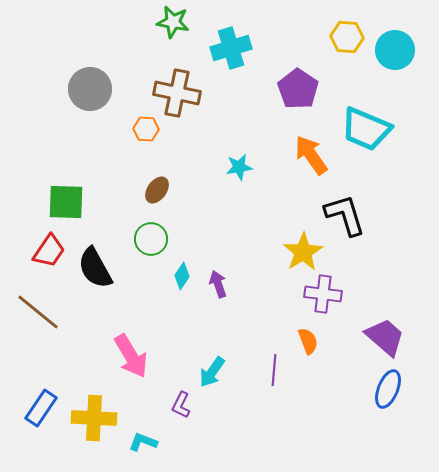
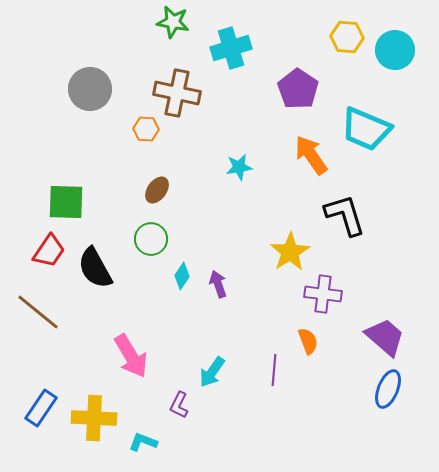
yellow star: moved 13 px left
purple L-shape: moved 2 px left
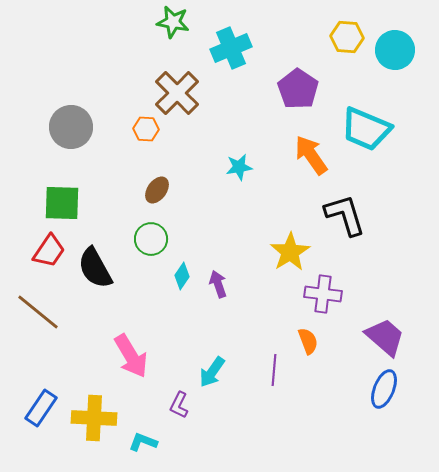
cyan cross: rotated 6 degrees counterclockwise
gray circle: moved 19 px left, 38 px down
brown cross: rotated 33 degrees clockwise
green square: moved 4 px left, 1 px down
blue ellipse: moved 4 px left
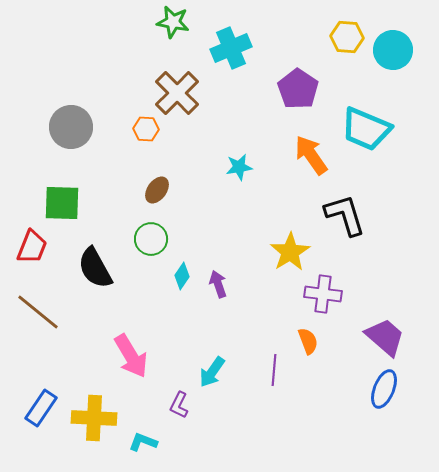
cyan circle: moved 2 px left
red trapezoid: moved 17 px left, 4 px up; rotated 12 degrees counterclockwise
